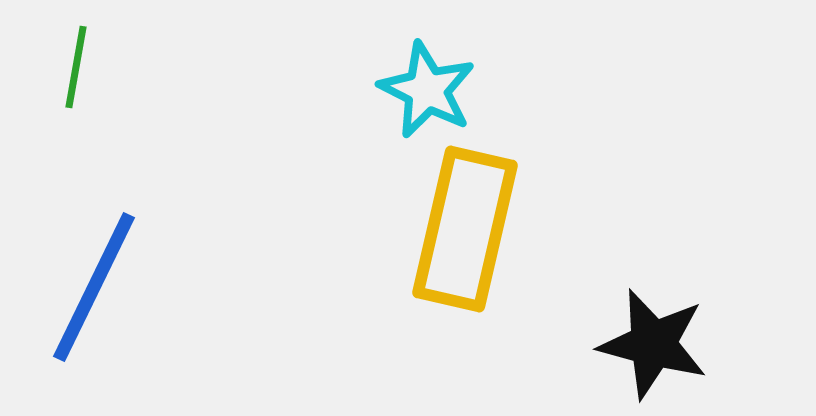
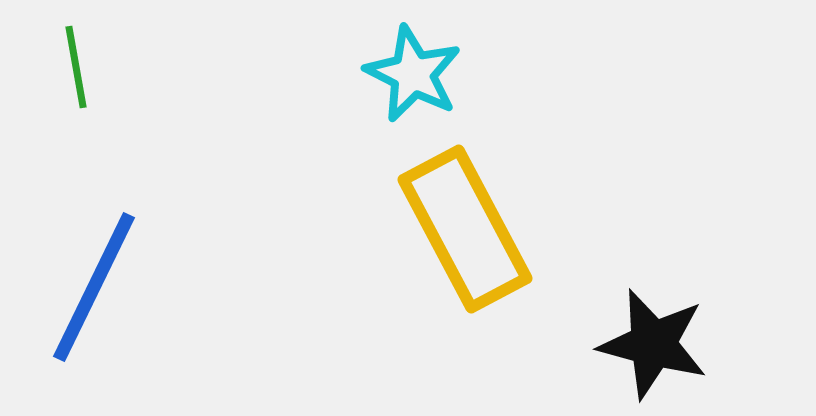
green line: rotated 20 degrees counterclockwise
cyan star: moved 14 px left, 16 px up
yellow rectangle: rotated 41 degrees counterclockwise
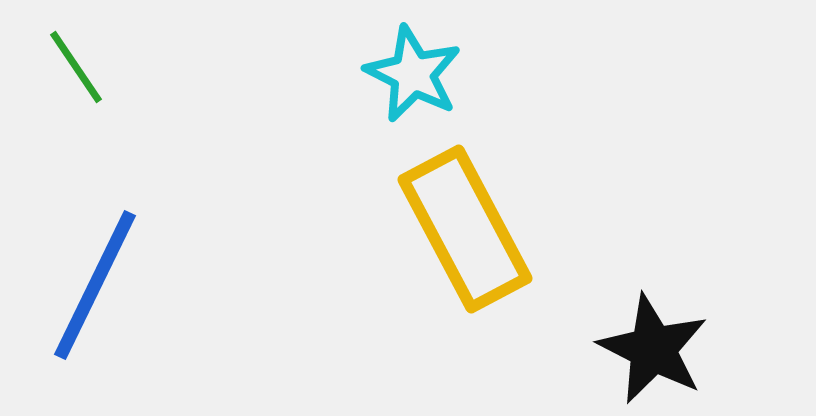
green line: rotated 24 degrees counterclockwise
blue line: moved 1 px right, 2 px up
black star: moved 5 px down; rotated 12 degrees clockwise
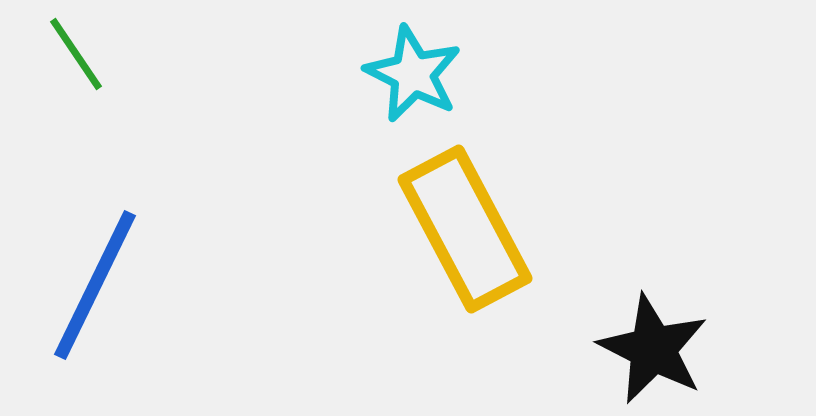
green line: moved 13 px up
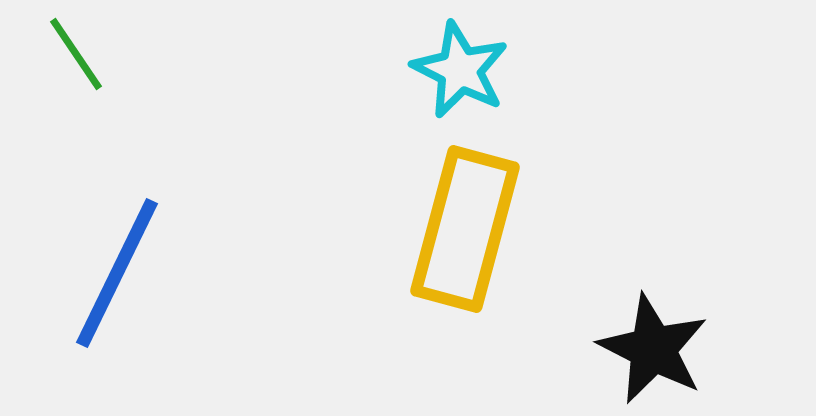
cyan star: moved 47 px right, 4 px up
yellow rectangle: rotated 43 degrees clockwise
blue line: moved 22 px right, 12 px up
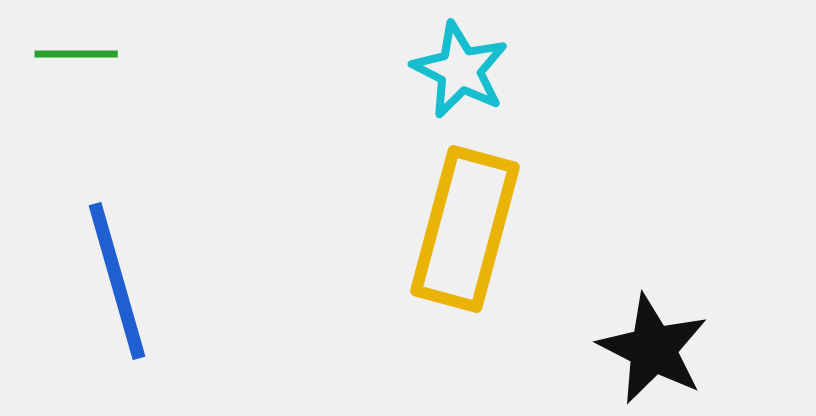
green line: rotated 56 degrees counterclockwise
blue line: moved 8 px down; rotated 42 degrees counterclockwise
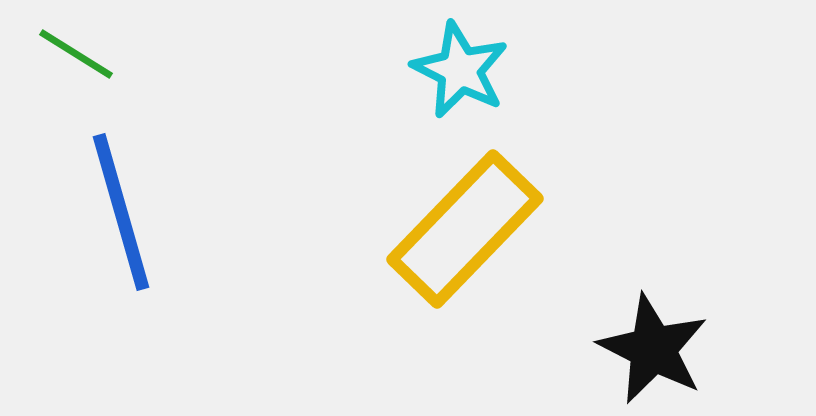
green line: rotated 32 degrees clockwise
yellow rectangle: rotated 29 degrees clockwise
blue line: moved 4 px right, 69 px up
